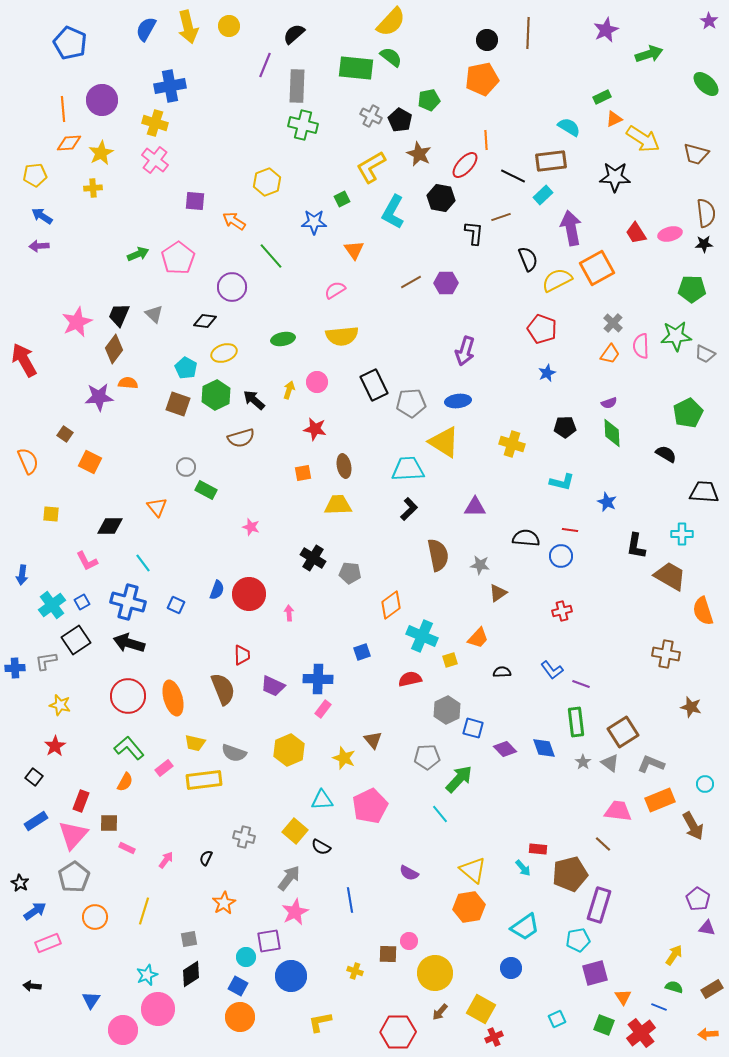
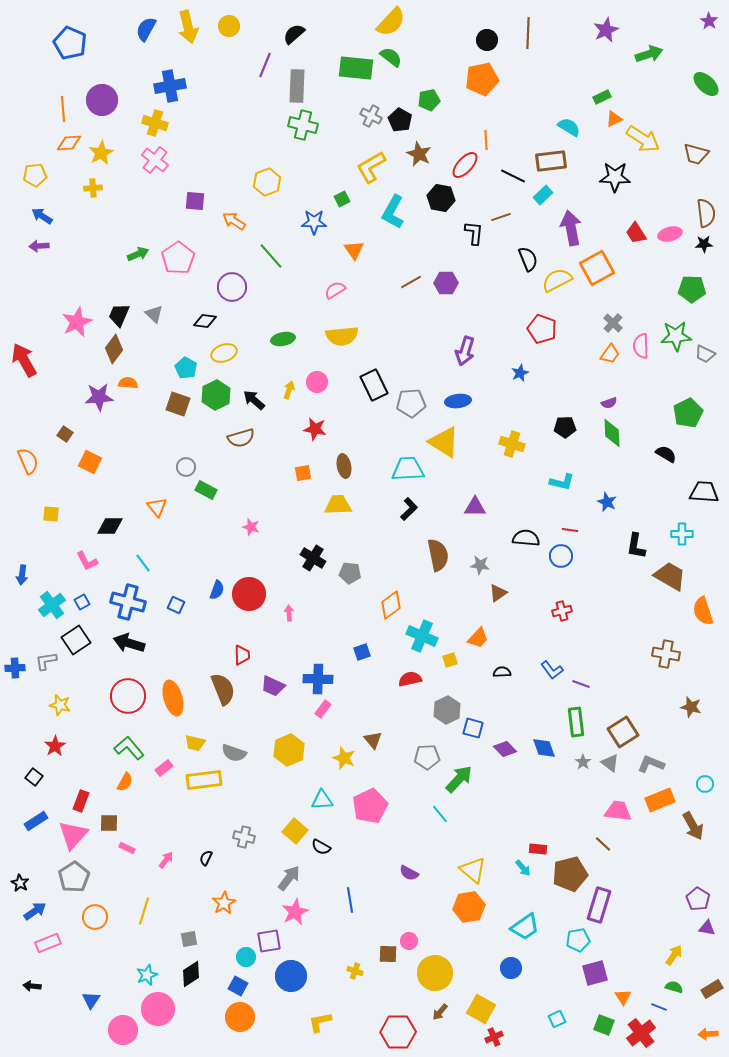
blue star at (547, 373): moved 27 px left
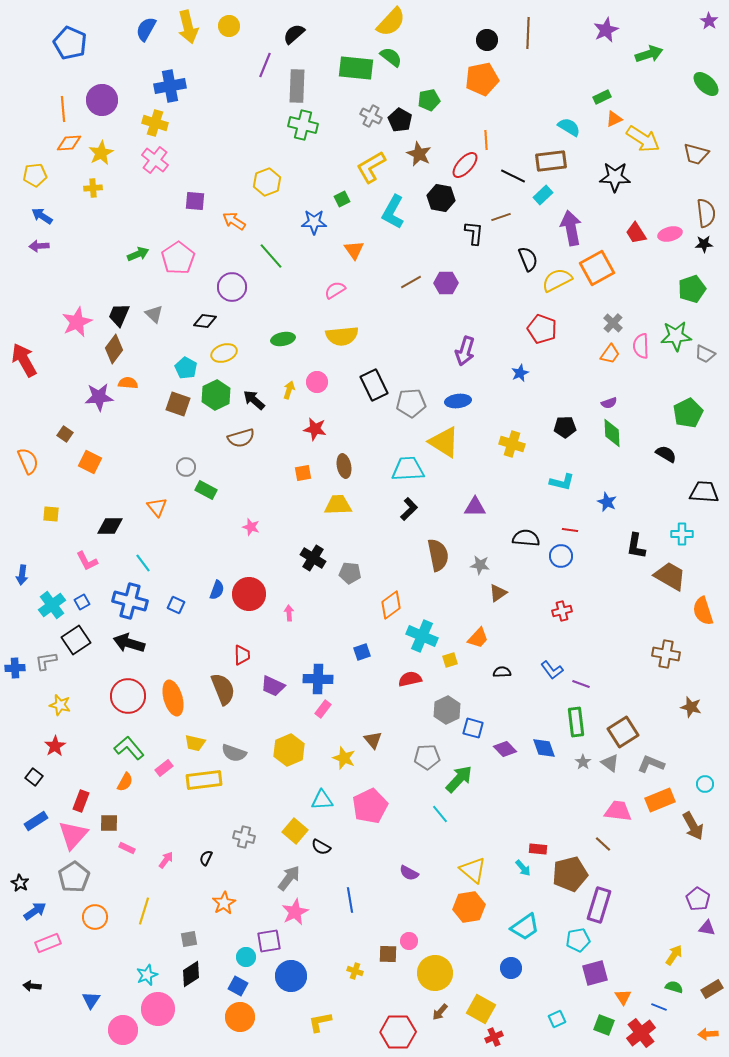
green pentagon at (692, 289): rotated 20 degrees counterclockwise
blue cross at (128, 602): moved 2 px right, 1 px up
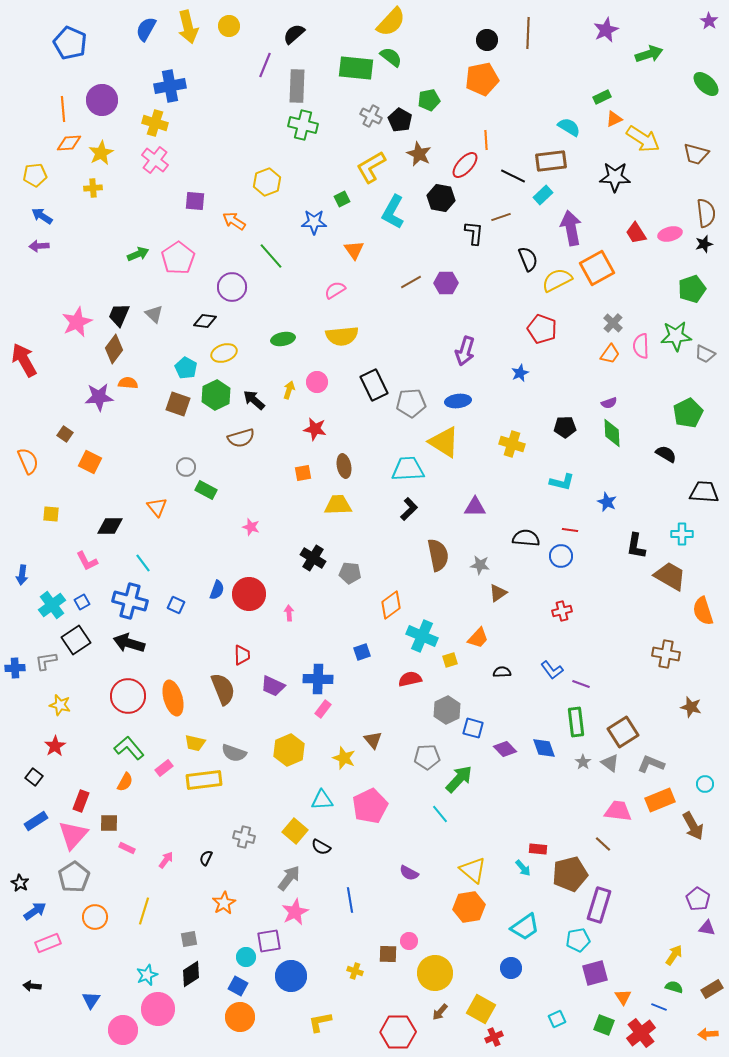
black star at (704, 244): rotated 12 degrees counterclockwise
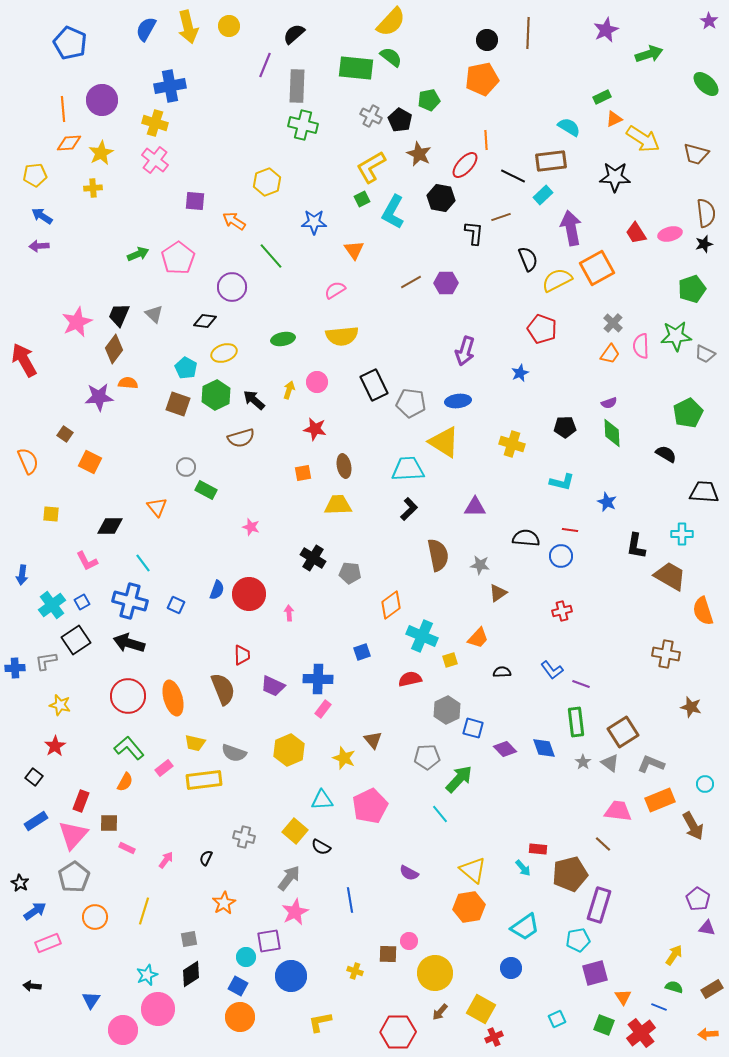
green square at (342, 199): moved 20 px right
gray pentagon at (411, 403): rotated 12 degrees clockwise
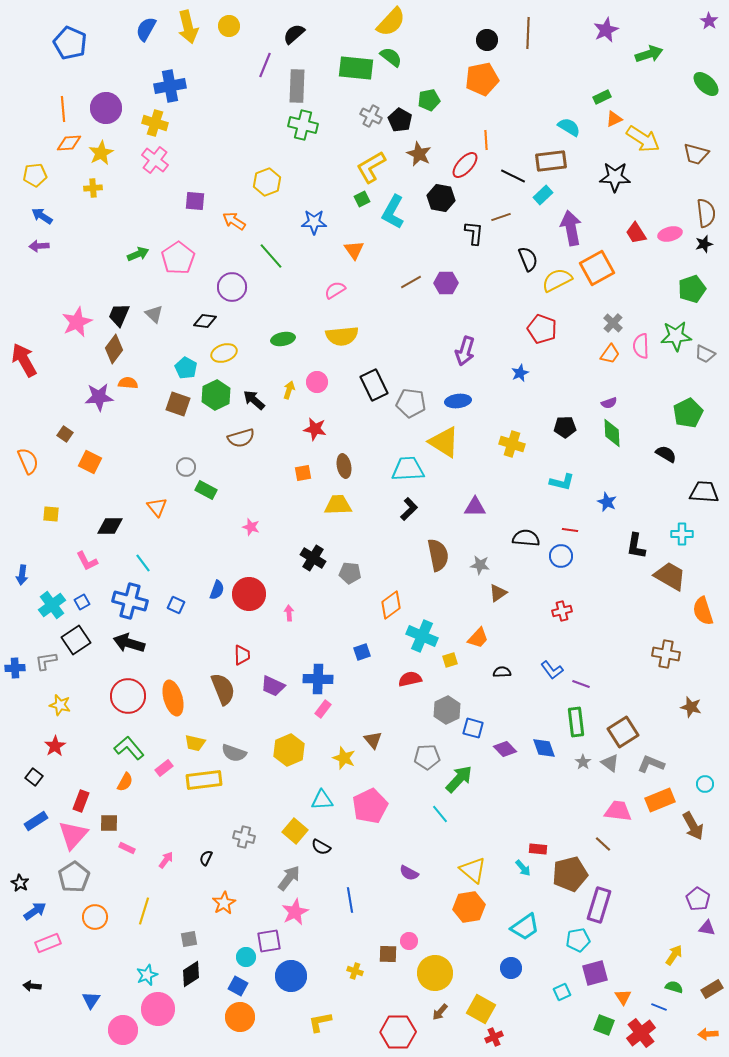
purple circle at (102, 100): moved 4 px right, 8 px down
cyan square at (557, 1019): moved 5 px right, 27 px up
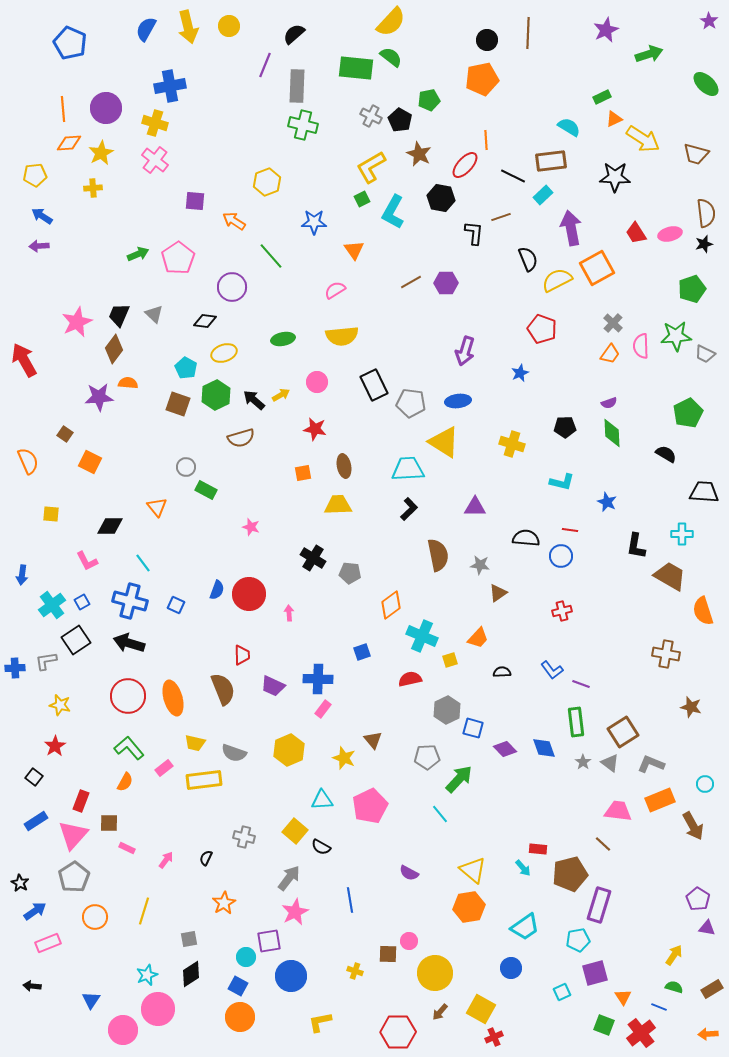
yellow arrow at (289, 390): moved 8 px left, 5 px down; rotated 42 degrees clockwise
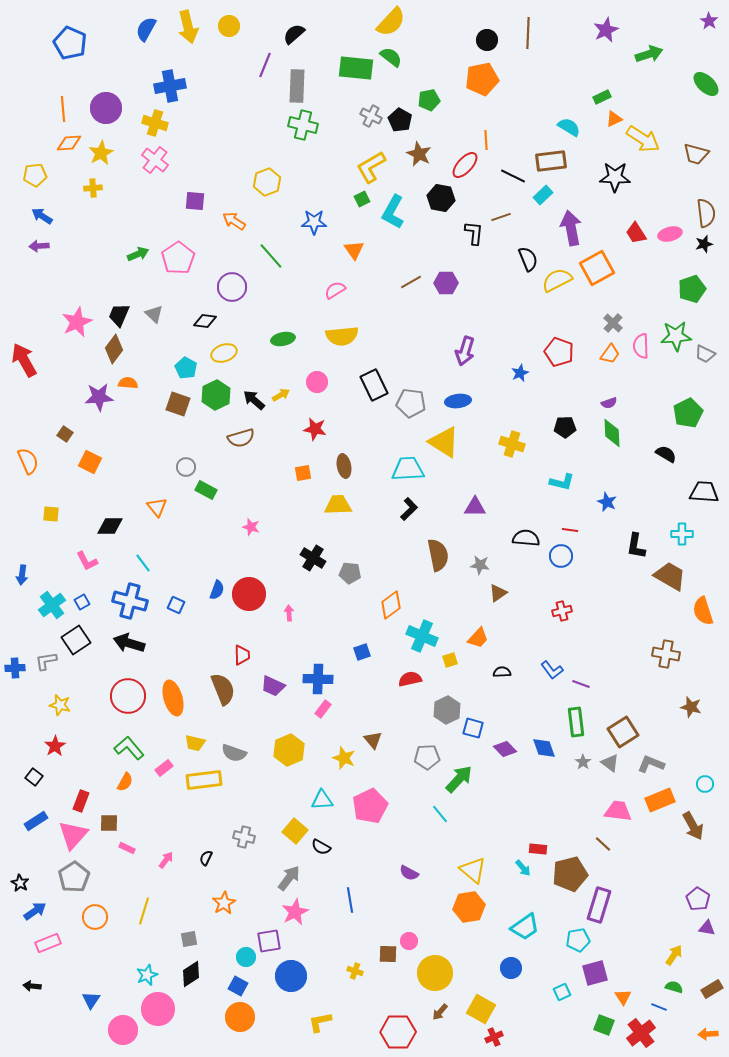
red pentagon at (542, 329): moved 17 px right, 23 px down
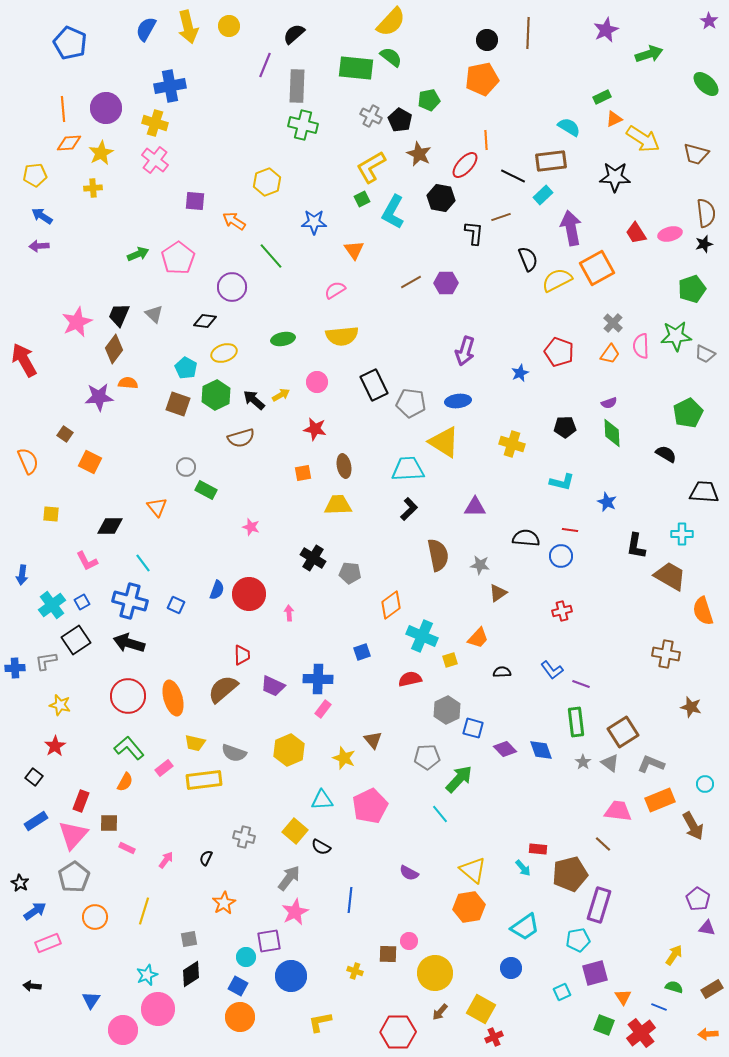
brown semicircle at (223, 689): rotated 108 degrees counterclockwise
blue diamond at (544, 748): moved 3 px left, 2 px down
blue line at (350, 900): rotated 15 degrees clockwise
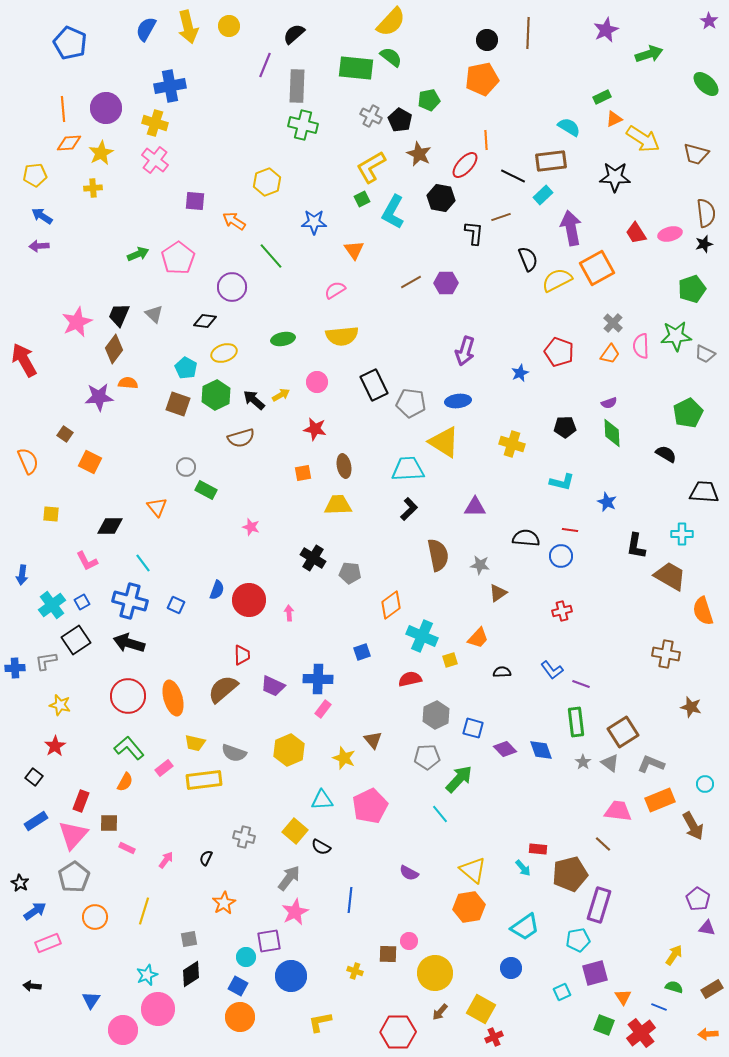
red circle at (249, 594): moved 6 px down
gray hexagon at (447, 710): moved 11 px left, 5 px down
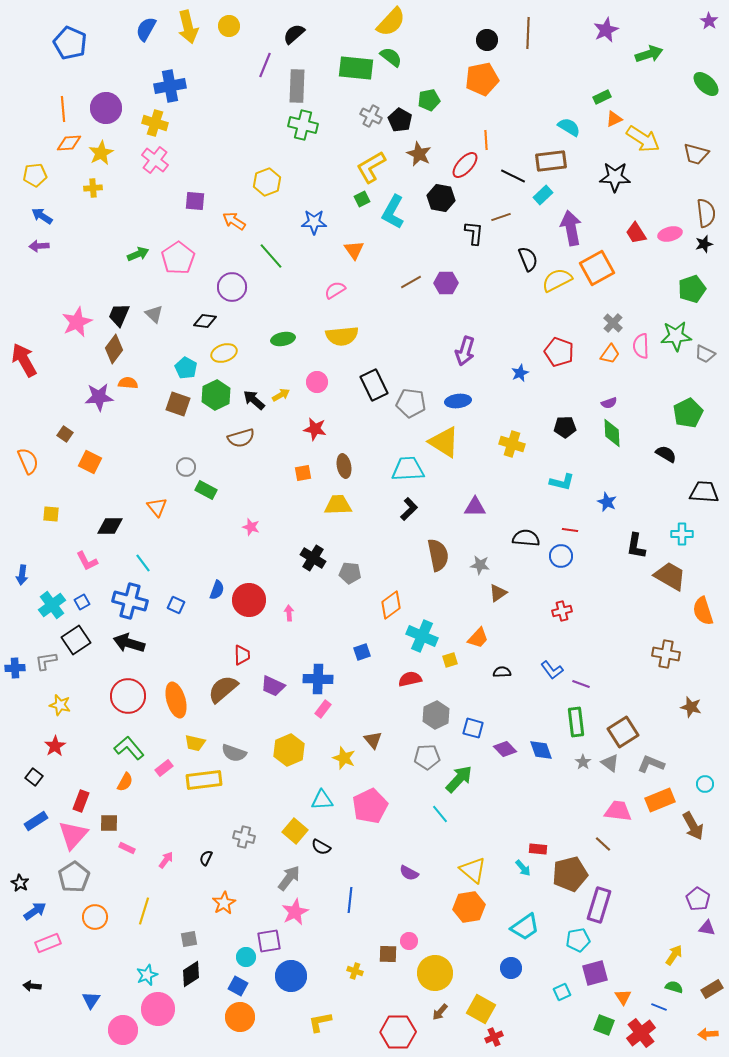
orange ellipse at (173, 698): moved 3 px right, 2 px down
